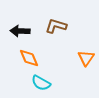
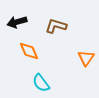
black arrow: moved 3 px left, 9 px up; rotated 18 degrees counterclockwise
orange diamond: moved 7 px up
cyan semicircle: rotated 24 degrees clockwise
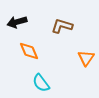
brown L-shape: moved 6 px right
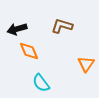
black arrow: moved 7 px down
orange triangle: moved 6 px down
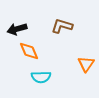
cyan semicircle: moved 6 px up; rotated 54 degrees counterclockwise
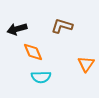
orange diamond: moved 4 px right, 1 px down
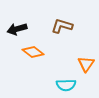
orange diamond: rotated 30 degrees counterclockwise
cyan semicircle: moved 25 px right, 8 px down
